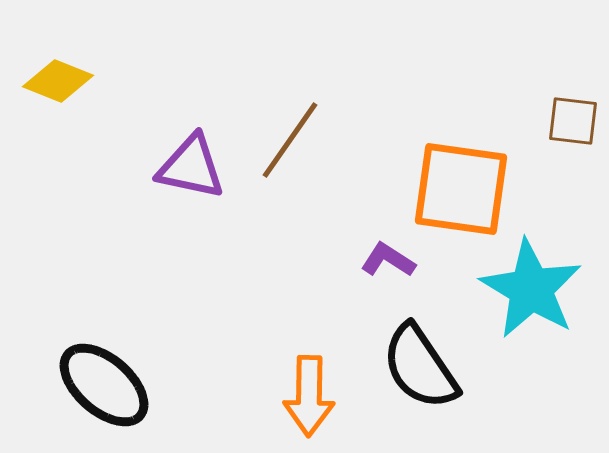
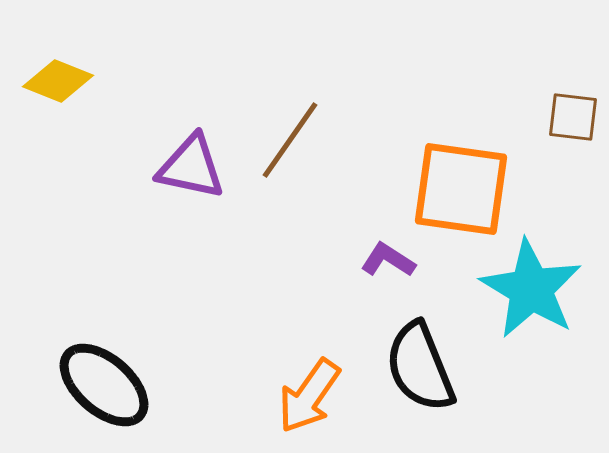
brown square: moved 4 px up
black semicircle: rotated 12 degrees clockwise
orange arrow: rotated 34 degrees clockwise
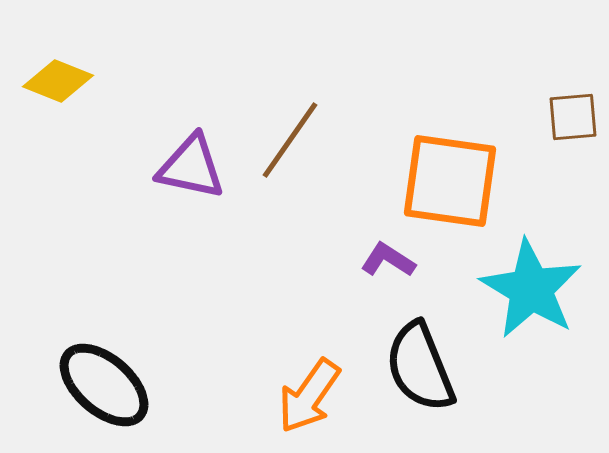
brown square: rotated 12 degrees counterclockwise
orange square: moved 11 px left, 8 px up
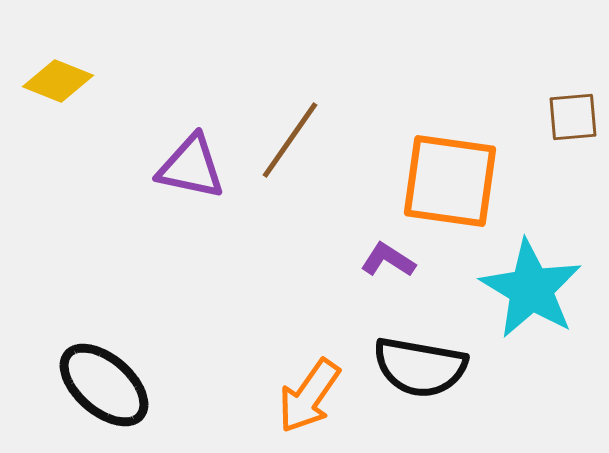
black semicircle: rotated 58 degrees counterclockwise
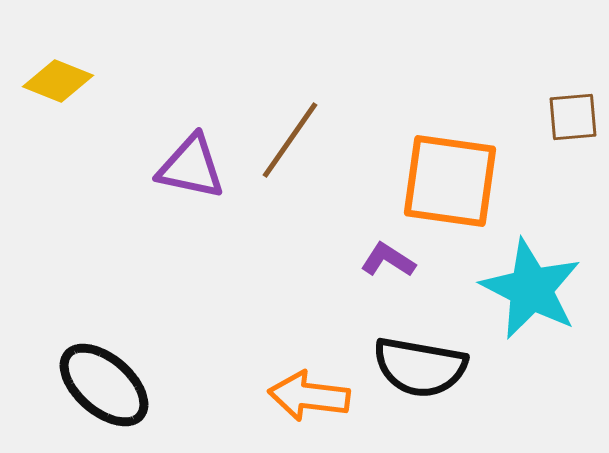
cyan star: rotated 4 degrees counterclockwise
orange arrow: rotated 62 degrees clockwise
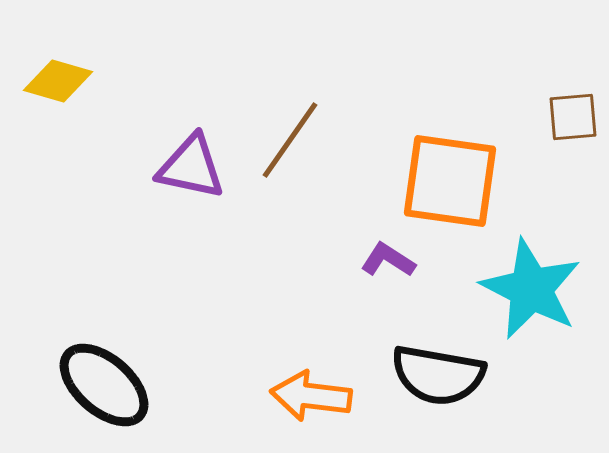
yellow diamond: rotated 6 degrees counterclockwise
black semicircle: moved 18 px right, 8 px down
orange arrow: moved 2 px right
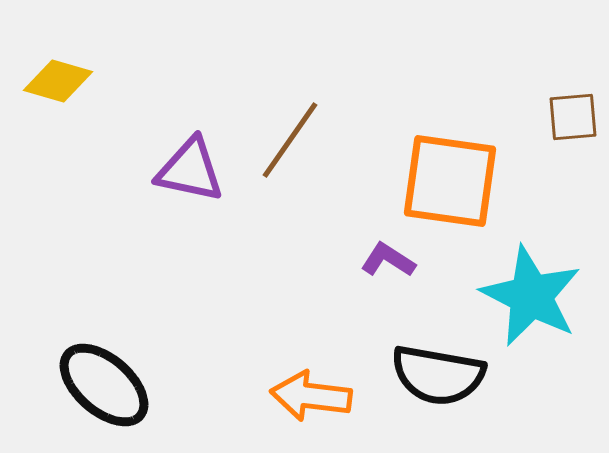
purple triangle: moved 1 px left, 3 px down
cyan star: moved 7 px down
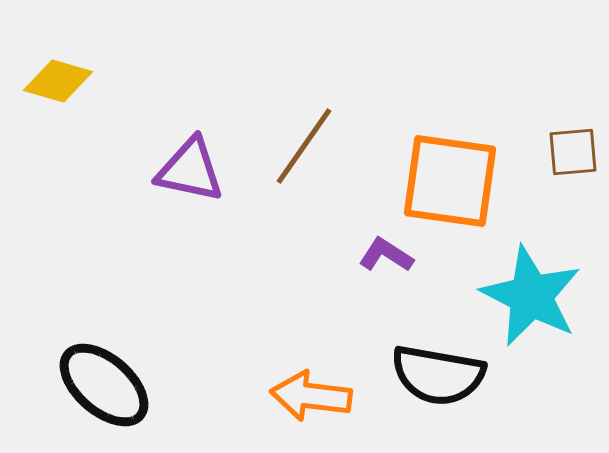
brown square: moved 35 px down
brown line: moved 14 px right, 6 px down
purple L-shape: moved 2 px left, 5 px up
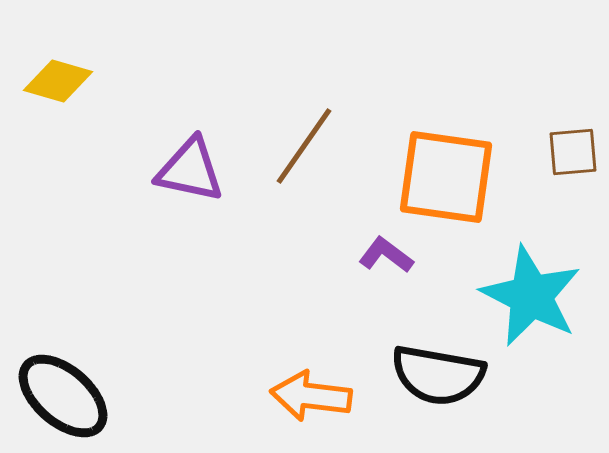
orange square: moved 4 px left, 4 px up
purple L-shape: rotated 4 degrees clockwise
black ellipse: moved 41 px left, 11 px down
